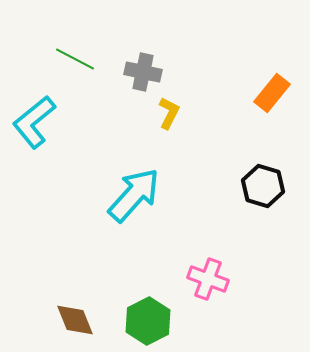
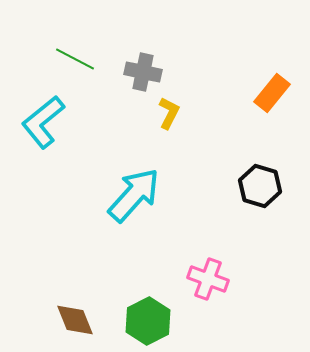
cyan L-shape: moved 9 px right
black hexagon: moved 3 px left
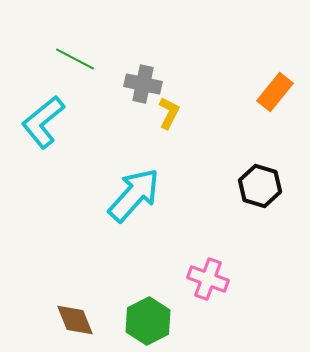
gray cross: moved 12 px down
orange rectangle: moved 3 px right, 1 px up
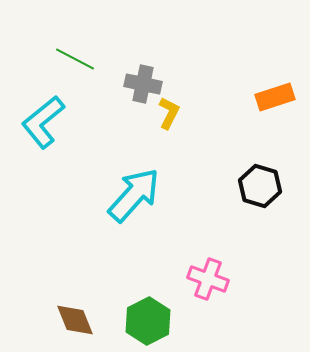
orange rectangle: moved 5 px down; rotated 33 degrees clockwise
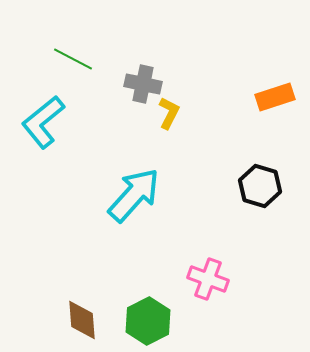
green line: moved 2 px left
brown diamond: moved 7 px right; rotated 18 degrees clockwise
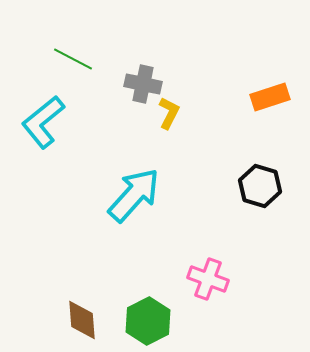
orange rectangle: moved 5 px left
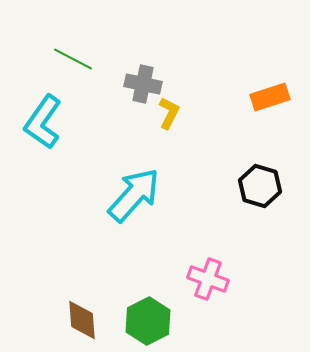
cyan L-shape: rotated 16 degrees counterclockwise
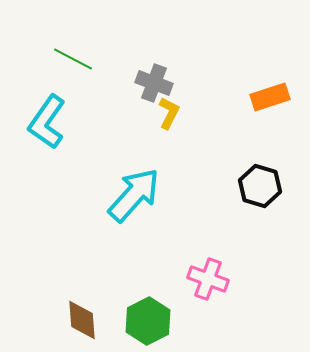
gray cross: moved 11 px right, 1 px up; rotated 9 degrees clockwise
cyan L-shape: moved 4 px right
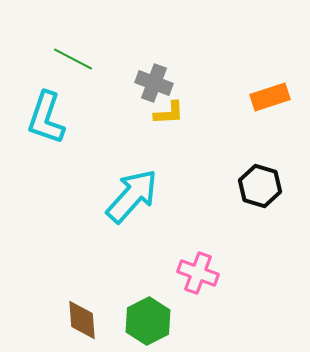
yellow L-shape: rotated 60 degrees clockwise
cyan L-shape: moved 1 px left, 4 px up; rotated 16 degrees counterclockwise
cyan arrow: moved 2 px left, 1 px down
pink cross: moved 10 px left, 6 px up
